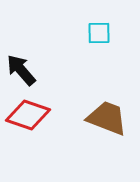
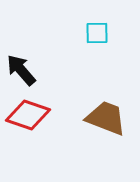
cyan square: moved 2 px left
brown trapezoid: moved 1 px left
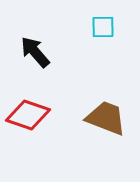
cyan square: moved 6 px right, 6 px up
black arrow: moved 14 px right, 18 px up
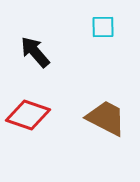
brown trapezoid: rotated 6 degrees clockwise
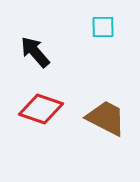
red diamond: moved 13 px right, 6 px up
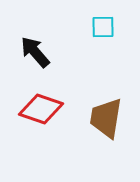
brown trapezoid: rotated 108 degrees counterclockwise
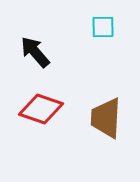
brown trapezoid: rotated 6 degrees counterclockwise
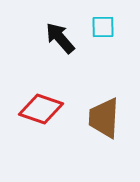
black arrow: moved 25 px right, 14 px up
brown trapezoid: moved 2 px left
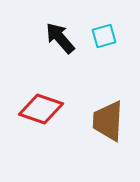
cyan square: moved 1 px right, 9 px down; rotated 15 degrees counterclockwise
brown trapezoid: moved 4 px right, 3 px down
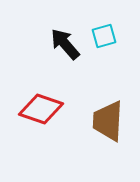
black arrow: moved 5 px right, 6 px down
